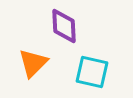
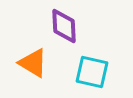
orange triangle: rotated 44 degrees counterclockwise
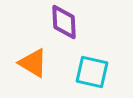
purple diamond: moved 4 px up
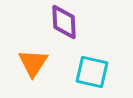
orange triangle: rotated 32 degrees clockwise
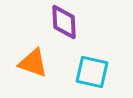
orange triangle: rotated 44 degrees counterclockwise
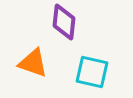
purple diamond: rotated 9 degrees clockwise
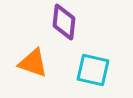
cyan square: moved 1 px right, 2 px up
